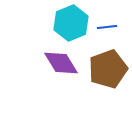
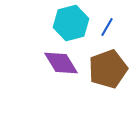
cyan hexagon: rotated 8 degrees clockwise
blue line: rotated 54 degrees counterclockwise
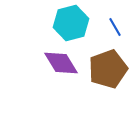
blue line: moved 8 px right; rotated 60 degrees counterclockwise
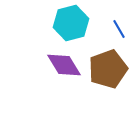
blue line: moved 4 px right, 2 px down
purple diamond: moved 3 px right, 2 px down
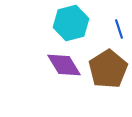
blue line: rotated 12 degrees clockwise
brown pentagon: rotated 12 degrees counterclockwise
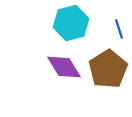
purple diamond: moved 2 px down
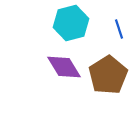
brown pentagon: moved 6 px down
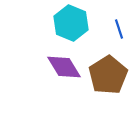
cyan hexagon: rotated 24 degrees counterclockwise
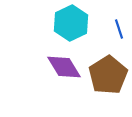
cyan hexagon: rotated 12 degrees clockwise
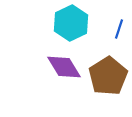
blue line: rotated 36 degrees clockwise
brown pentagon: moved 1 px down
